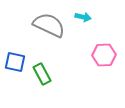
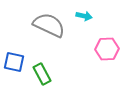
cyan arrow: moved 1 px right, 1 px up
pink hexagon: moved 3 px right, 6 px up
blue square: moved 1 px left
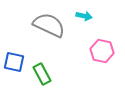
pink hexagon: moved 5 px left, 2 px down; rotated 15 degrees clockwise
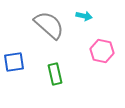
gray semicircle: rotated 16 degrees clockwise
blue square: rotated 20 degrees counterclockwise
green rectangle: moved 13 px right; rotated 15 degrees clockwise
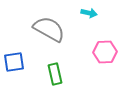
cyan arrow: moved 5 px right, 3 px up
gray semicircle: moved 4 px down; rotated 12 degrees counterclockwise
pink hexagon: moved 3 px right, 1 px down; rotated 15 degrees counterclockwise
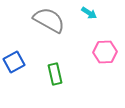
cyan arrow: rotated 21 degrees clockwise
gray semicircle: moved 9 px up
blue square: rotated 20 degrees counterclockwise
